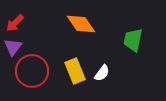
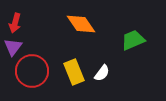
red arrow: rotated 30 degrees counterclockwise
green trapezoid: rotated 55 degrees clockwise
yellow rectangle: moved 1 px left, 1 px down
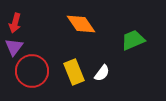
purple triangle: moved 1 px right
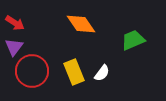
red arrow: rotated 72 degrees counterclockwise
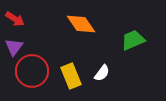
red arrow: moved 4 px up
yellow rectangle: moved 3 px left, 4 px down
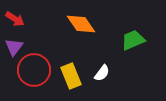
red circle: moved 2 px right, 1 px up
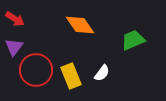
orange diamond: moved 1 px left, 1 px down
red circle: moved 2 px right
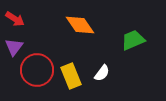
red circle: moved 1 px right
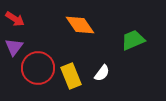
red circle: moved 1 px right, 2 px up
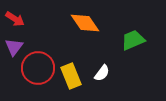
orange diamond: moved 5 px right, 2 px up
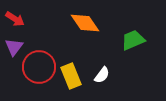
red circle: moved 1 px right, 1 px up
white semicircle: moved 2 px down
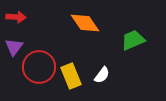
red arrow: moved 1 px right, 2 px up; rotated 30 degrees counterclockwise
